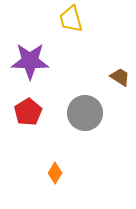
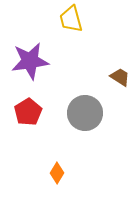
purple star: rotated 9 degrees counterclockwise
orange diamond: moved 2 px right
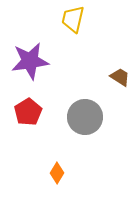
yellow trapezoid: moved 2 px right; rotated 28 degrees clockwise
gray circle: moved 4 px down
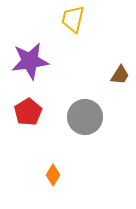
brown trapezoid: moved 2 px up; rotated 90 degrees clockwise
orange diamond: moved 4 px left, 2 px down
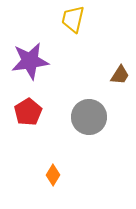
gray circle: moved 4 px right
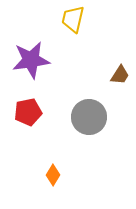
purple star: moved 1 px right, 1 px up
red pentagon: rotated 20 degrees clockwise
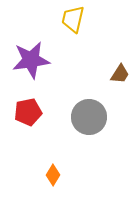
brown trapezoid: moved 1 px up
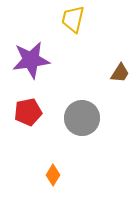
brown trapezoid: moved 1 px up
gray circle: moved 7 px left, 1 px down
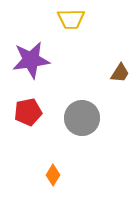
yellow trapezoid: moved 2 px left; rotated 104 degrees counterclockwise
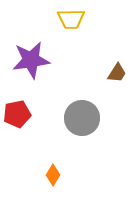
brown trapezoid: moved 3 px left
red pentagon: moved 11 px left, 2 px down
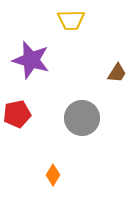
yellow trapezoid: moved 1 px down
purple star: rotated 24 degrees clockwise
